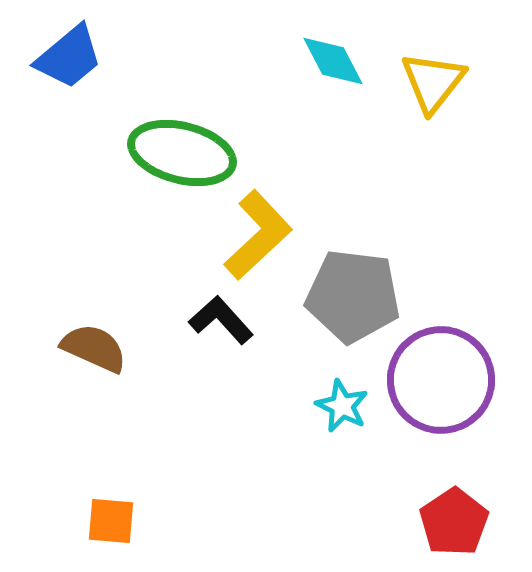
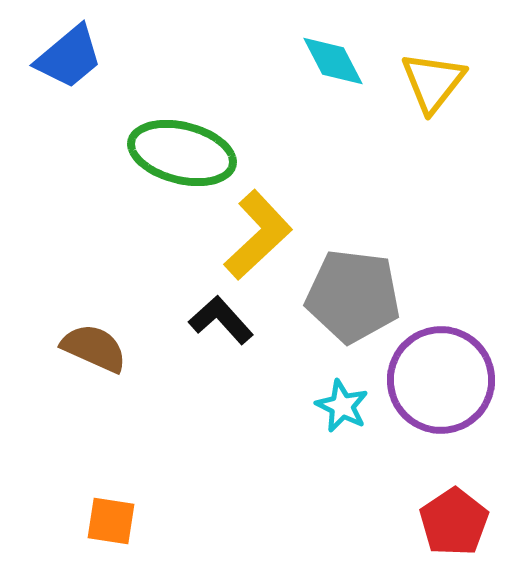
orange square: rotated 4 degrees clockwise
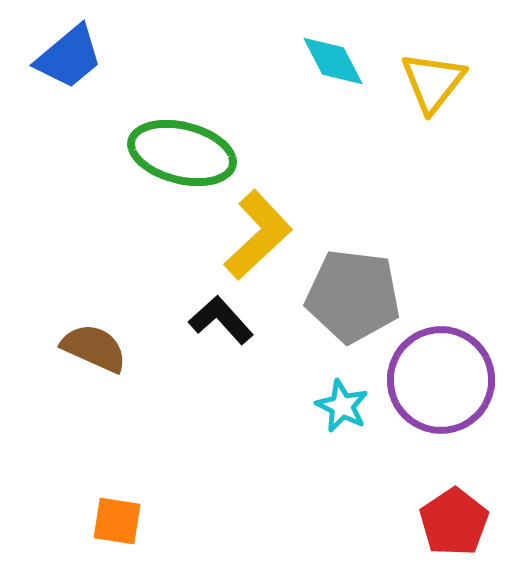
orange square: moved 6 px right
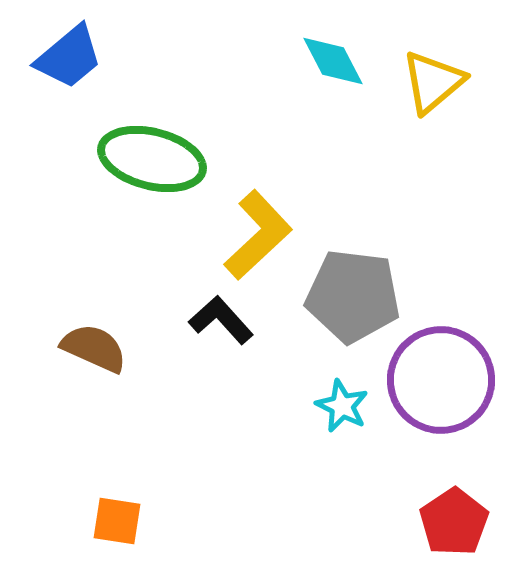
yellow triangle: rotated 12 degrees clockwise
green ellipse: moved 30 px left, 6 px down
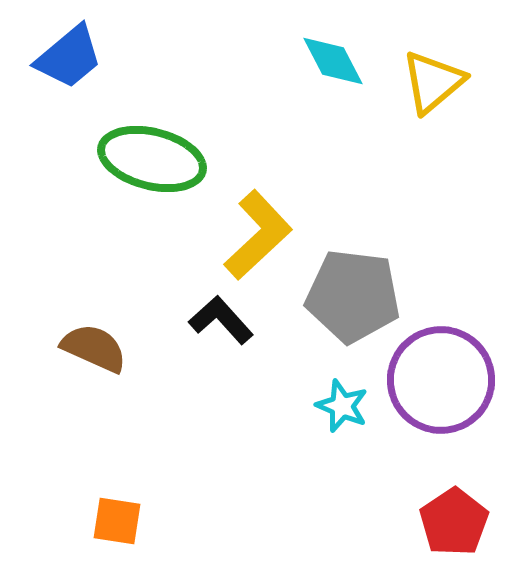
cyan star: rotated 4 degrees counterclockwise
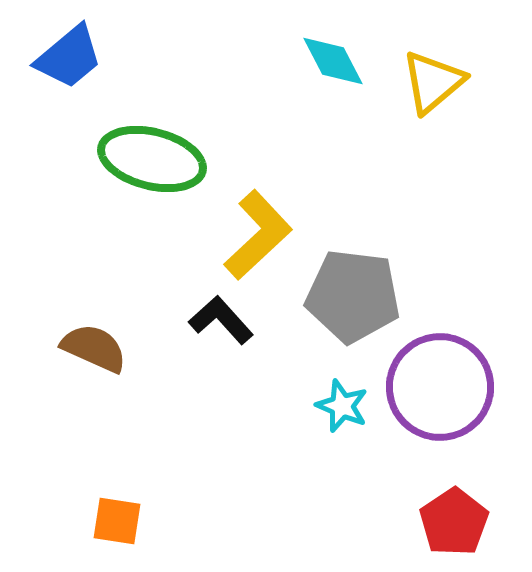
purple circle: moved 1 px left, 7 px down
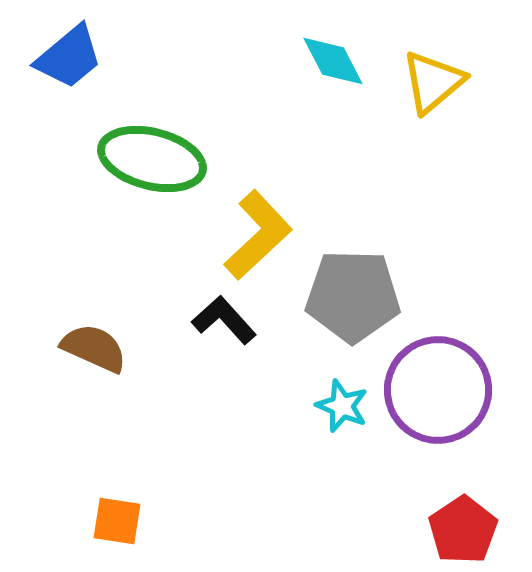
gray pentagon: rotated 6 degrees counterclockwise
black L-shape: moved 3 px right
purple circle: moved 2 px left, 3 px down
red pentagon: moved 9 px right, 8 px down
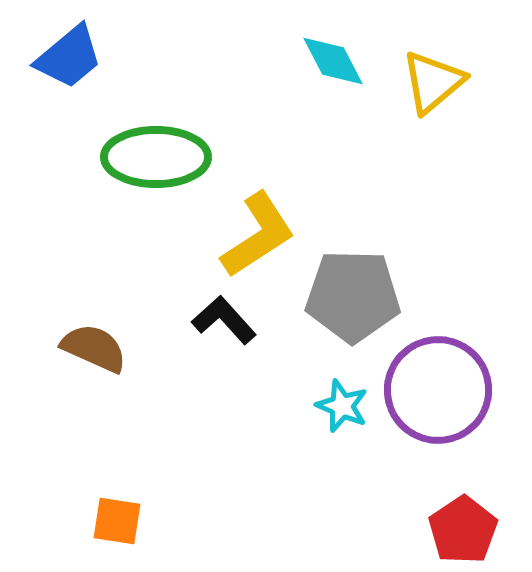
green ellipse: moved 4 px right, 2 px up; rotated 14 degrees counterclockwise
yellow L-shape: rotated 10 degrees clockwise
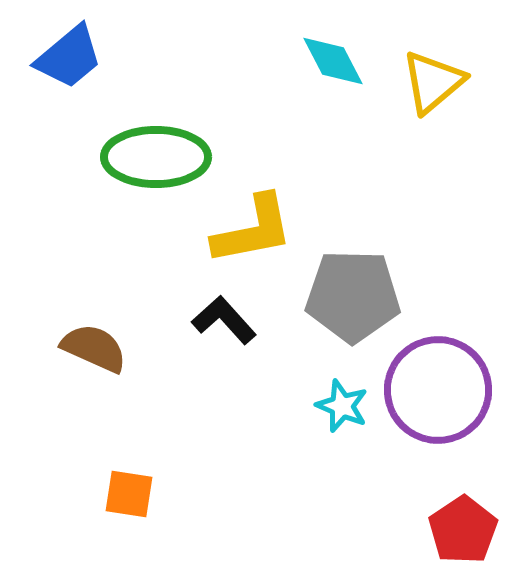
yellow L-shape: moved 5 px left, 5 px up; rotated 22 degrees clockwise
orange square: moved 12 px right, 27 px up
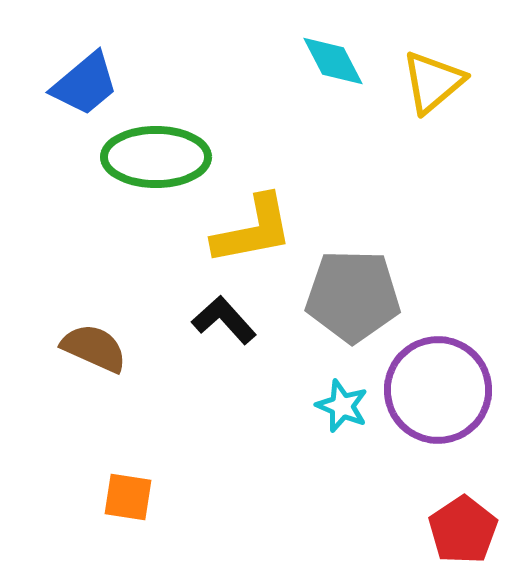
blue trapezoid: moved 16 px right, 27 px down
orange square: moved 1 px left, 3 px down
